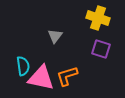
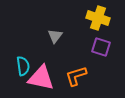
purple square: moved 2 px up
orange L-shape: moved 9 px right
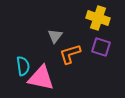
orange L-shape: moved 6 px left, 22 px up
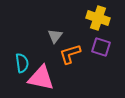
cyan semicircle: moved 1 px left, 3 px up
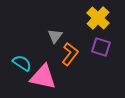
yellow cross: rotated 25 degrees clockwise
orange L-shape: rotated 145 degrees clockwise
cyan semicircle: rotated 48 degrees counterclockwise
pink triangle: moved 2 px right, 1 px up
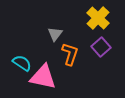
gray triangle: moved 2 px up
purple square: rotated 30 degrees clockwise
orange L-shape: rotated 20 degrees counterclockwise
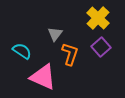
cyan semicircle: moved 12 px up
pink triangle: rotated 12 degrees clockwise
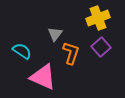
yellow cross: rotated 25 degrees clockwise
orange L-shape: moved 1 px right, 1 px up
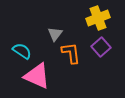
orange L-shape: rotated 25 degrees counterclockwise
pink triangle: moved 6 px left, 1 px up
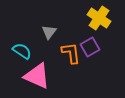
yellow cross: moved 1 px right; rotated 35 degrees counterclockwise
gray triangle: moved 6 px left, 2 px up
purple square: moved 11 px left; rotated 12 degrees clockwise
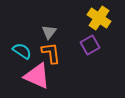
purple square: moved 2 px up
orange L-shape: moved 20 px left
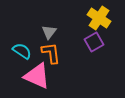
purple square: moved 4 px right, 3 px up
